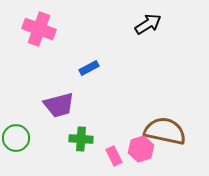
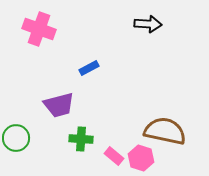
black arrow: rotated 36 degrees clockwise
pink hexagon: moved 9 px down; rotated 25 degrees counterclockwise
pink rectangle: rotated 24 degrees counterclockwise
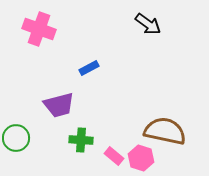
black arrow: rotated 32 degrees clockwise
green cross: moved 1 px down
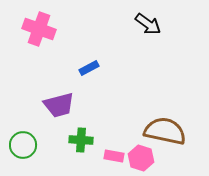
green circle: moved 7 px right, 7 px down
pink rectangle: rotated 30 degrees counterclockwise
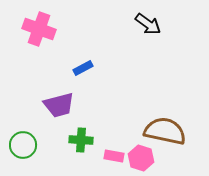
blue rectangle: moved 6 px left
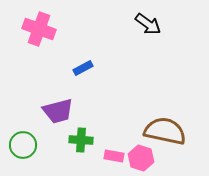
purple trapezoid: moved 1 px left, 6 px down
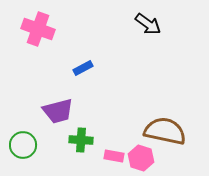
pink cross: moved 1 px left
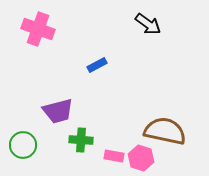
blue rectangle: moved 14 px right, 3 px up
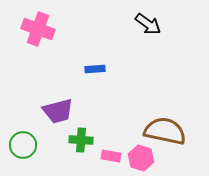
blue rectangle: moved 2 px left, 4 px down; rotated 24 degrees clockwise
pink rectangle: moved 3 px left
